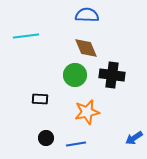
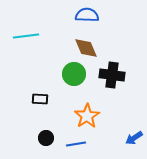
green circle: moved 1 px left, 1 px up
orange star: moved 4 px down; rotated 20 degrees counterclockwise
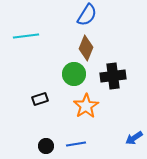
blue semicircle: rotated 120 degrees clockwise
brown diamond: rotated 45 degrees clockwise
black cross: moved 1 px right, 1 px down; rotated 15 degrees counterclockwise
black rectangle: rotated 21 degrees counterclockwise
orange star: moved 1 px left, 10 px up
black circle: moved 8 px down
